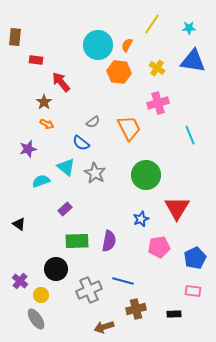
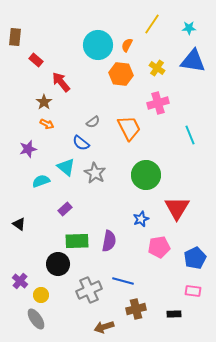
red rectangle: rotated 32 degrees clockwise
orange hexagon: moved 2 px right, 2 px down
black circle: moved 2 px right, 5 px up
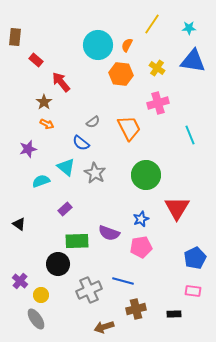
purple semicircle: moved 8 px up; rotated 100 degrees clockwise
pink pentagon: moved 18 px left
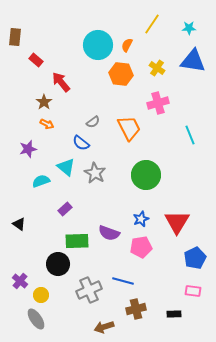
red triangle: moved 14 px down
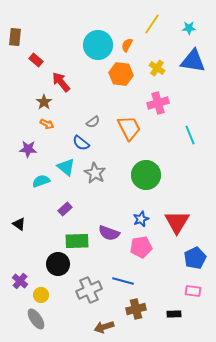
purple star: rotated 18 degrees clockwise
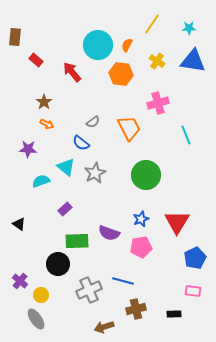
yellow cross: moved 7 px up
red arrow: moved 11 px right, 10 px up
cyan line: moved 4 px left
gray star: rotated 15 degrees clockwise
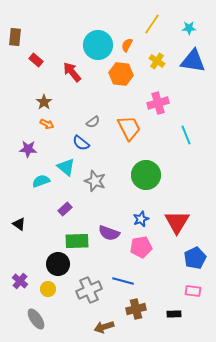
gray star: moved 8 px down; rotated 25 degrees counterclockwise
yellow circle: moved 7 px right, 6 px up
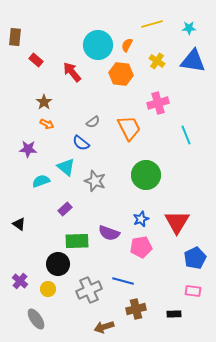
yellow line: rotated 40 degrees clockwise
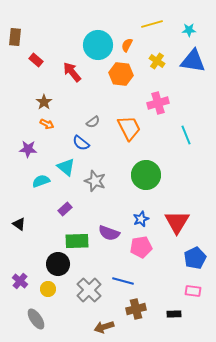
cyan star: moved 2 px down
gray cross: rotated 20 degrees counterclockwise
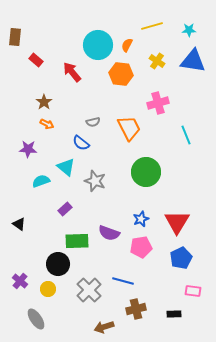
yellow line: moved 2 px down
gray semicircle: rotated 24 degrees clockwise
green circle: moved 3 px up
blue pentagon: moved 14 px left
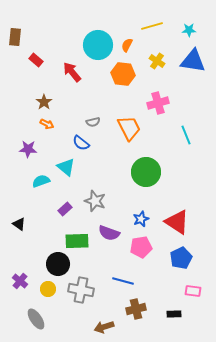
orange hexagon: moved 2 px right
gray star: moved 20 px down
red triangle: rotated 28 degrees counterclockwise
gray cross: moved 8 px left; rotated 35 degrees counterclockwise
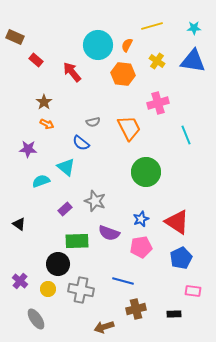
cyan star: moved 5 px right, 2 px up
brown rectangle: rotated 72 degrees counterclockwise
